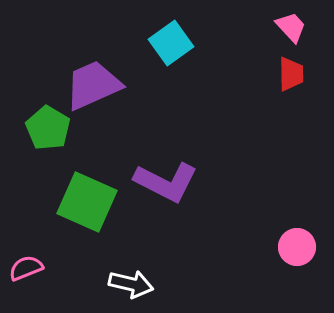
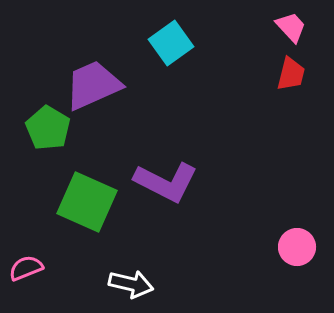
red trapezoid: rotated 15 degrees clockwise
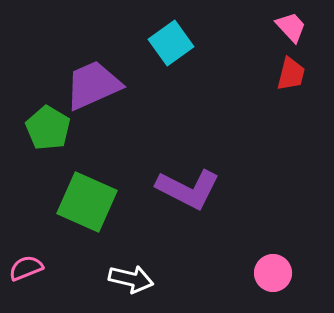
purple L-shape: moved 22 px right, 7 px down
pink circle: moved 24 px left, 26 px down
white arrow: moved 5 px up
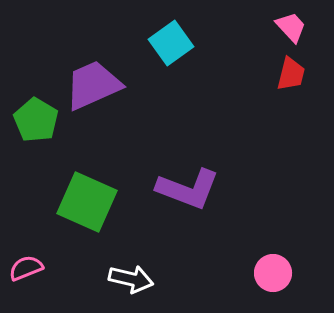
green pentagon: moved 12 px left, 8 px up
purple L-shape: rotated 6 degrees counterclockwise
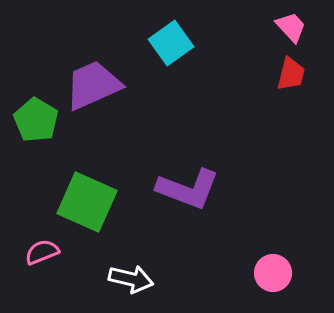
pink semicircle: moved 16 px right, 16 px up
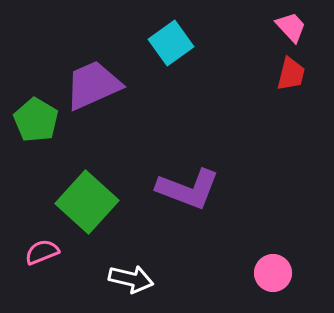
green square: rotated 18 degrees clockwise
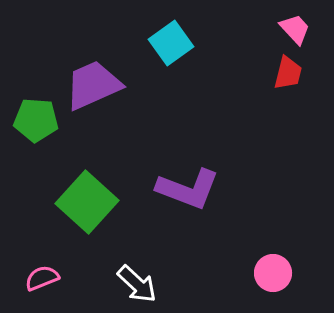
pink trapezoid: moved 4 px right, 2 px down
red trapezoid: moved 3 px left, 1 px up
green pentagon: rotated 27 degrees counterclockwise
pink semicircle: moved 26 px down
white arrow: moved 6 px right, 5 px down; rotated 30 degrees clockwise
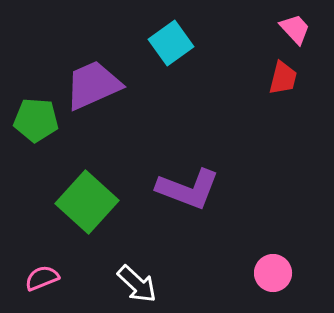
red trapezoid: moved 5 px left, 5 px down
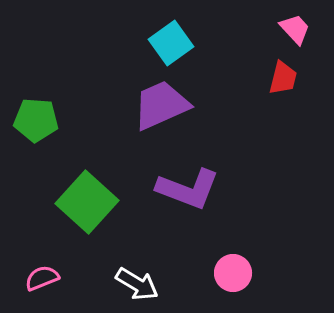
purple trapezoid: moved 68 px right, 20 px down
pink circle: moved 40 px left
white arrow: rotated 12 degrees counterclockwise
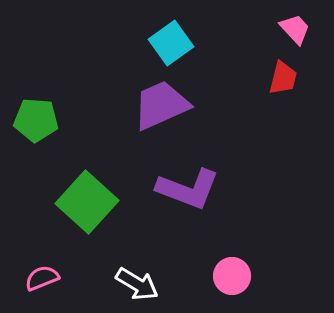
pink circle: moved 1 px left, 3 px down
